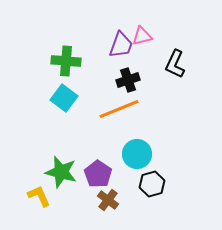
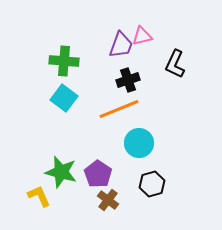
green cross: moved 2 px left
cyan circle: moved 2 px right, 11 px up
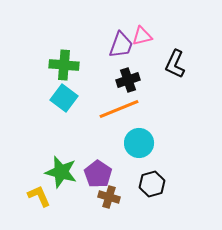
green cross: moved 4 px down
brown cross: moved 1 px right, 3 px up; rotated 20 degrees counterclockwise
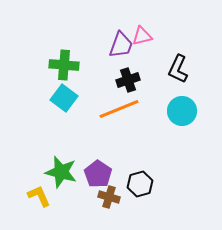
black L-shape: moved 3 px right, 5 px down
cyan circle: moved 43 px right, 32 px up
black hexagon: moved 12 px left
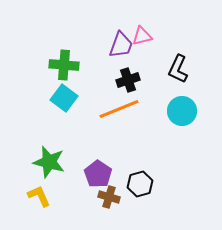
green star: moved 12 px left, 10 px up
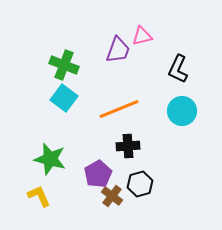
purple trapezoid: moved 3 px left, 5 px down
green cross: rotated 16 degrees clockwise
black cross: moved 66 px down; rotated 15 degrees clockwise
green star: moved 1 px right, 3 px up
purple pentagon: rotated 8 degrees clockwise
brown cross: moved 3 px right, 1 px up; rotated 20 degrees clockwise
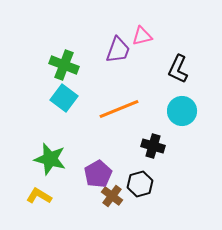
black cross: moved 25 px right; rotated 20 degrees clockwise
yellow L-shape: rotated 35 degrees counterclockwise
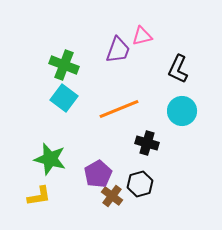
black cross: moved 6 px left, 3 px up
yellow L-shape: rotated 140 degrees clockwise
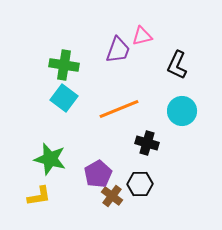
green cross: rotated 12 degrees counterclockwise
black L-shape: moved 1 px left, 4 px up
black hexagon: rotated 15 degrees clockwise
